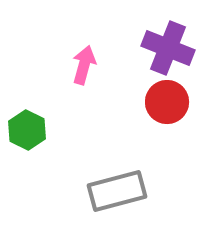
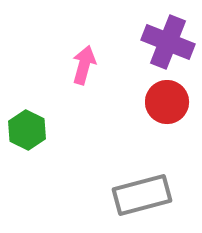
purple cross: moved 6 px up
gray rectangle: moved 25 px right, 4 px down
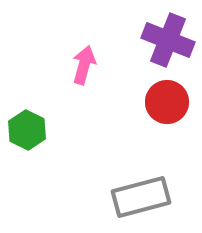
purple cross: moved 2 px up
gray rectangle: moved 1 px left, 2 px down
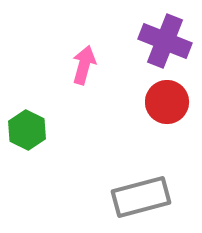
purple cross: moved 3 px left, 1 px down
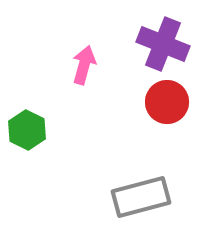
purple cross: moved 2 px left, 3 px down
